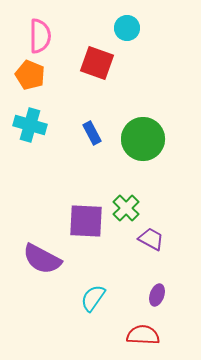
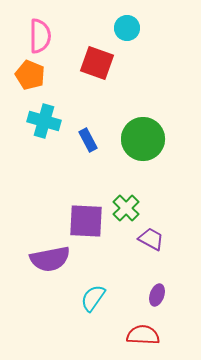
cyan cross: moved 14 px right, 4 px up
blue rectangle: moved 4 px left, 7 px down
purple semicircle: moved 8 px right; rotated 39 degrees counterclockwise
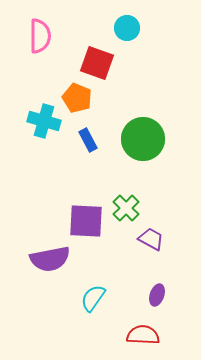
orange pentagon: moved 47 px right, 23 px down
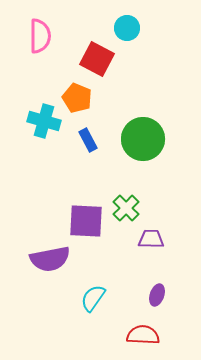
red square: moved 4 px up; rotated 8 degrees clockwise
purple trapezoid: rotated 28 degrees counterclockwise
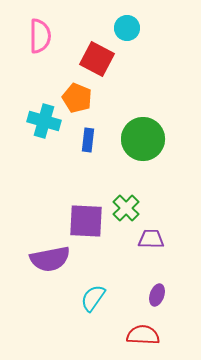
blue rectangle: rotated 35 degrees clockwise
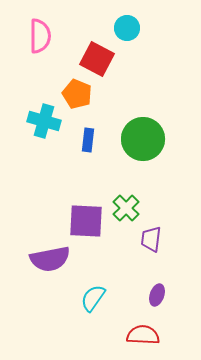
orange pentagon: moved 4 px up
purple trapezoid: rotated 84 degrees counterclockwise
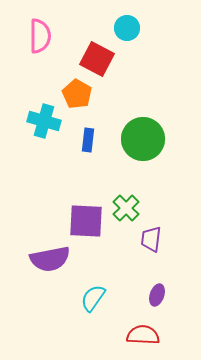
orange pentagon: rotated 8 degrees clockwise
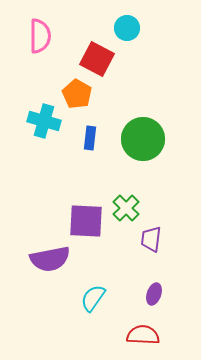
blue rectangle: moved 2 px right, 2 px up
purple ellipse: moved 3 px left, 1 px up
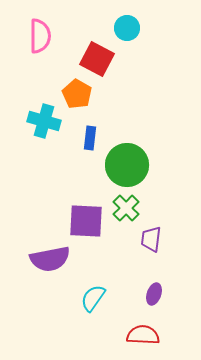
green circle: moved 16 px left, 26 px down
